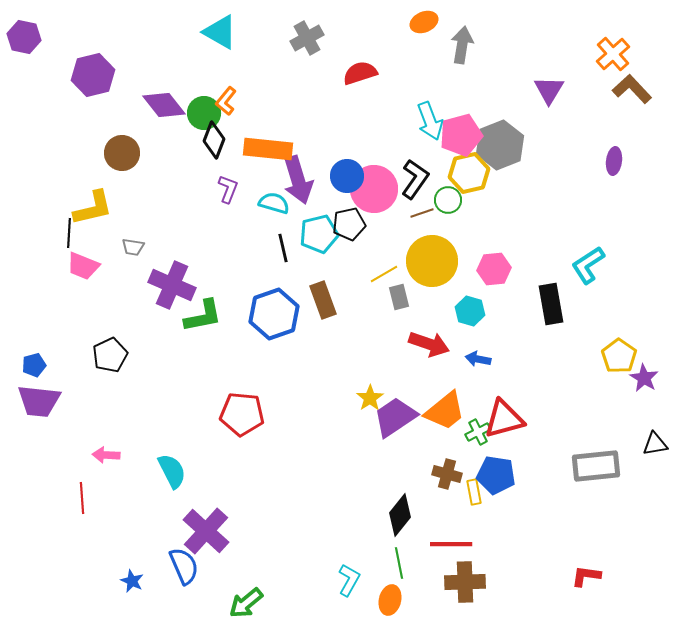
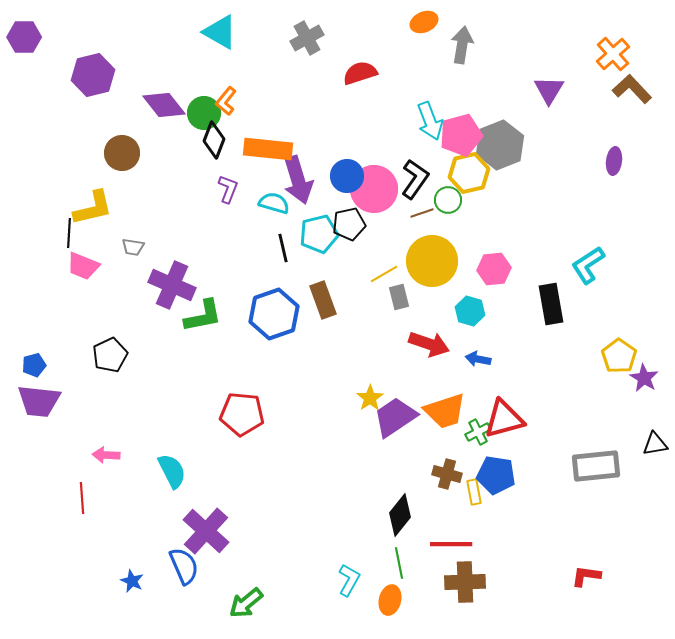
purple hexagon at (24, 37): rotated 12 degrees counterclockwise
orange trapezoid at (445, 411): rotated 21 degrees clockwise
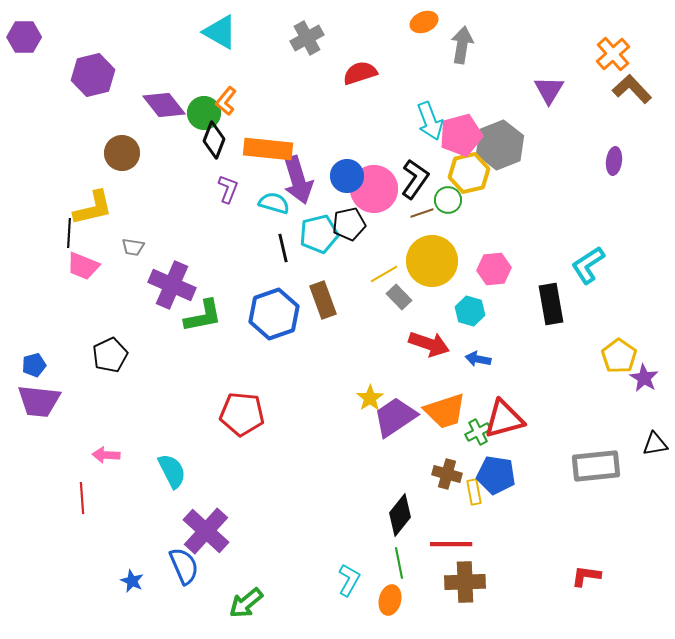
gray rectangle at (399, 297): rotated 30 degrees counterclockwise
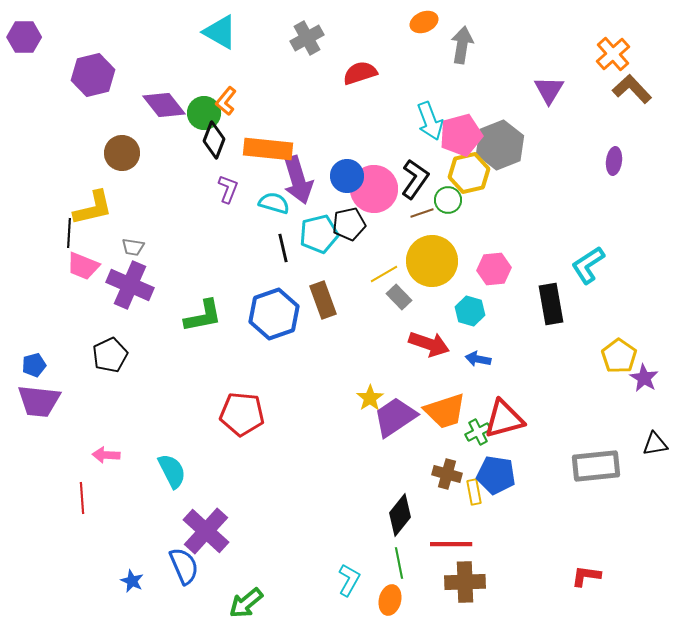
purple cross at (172, 285): moved 42 px left
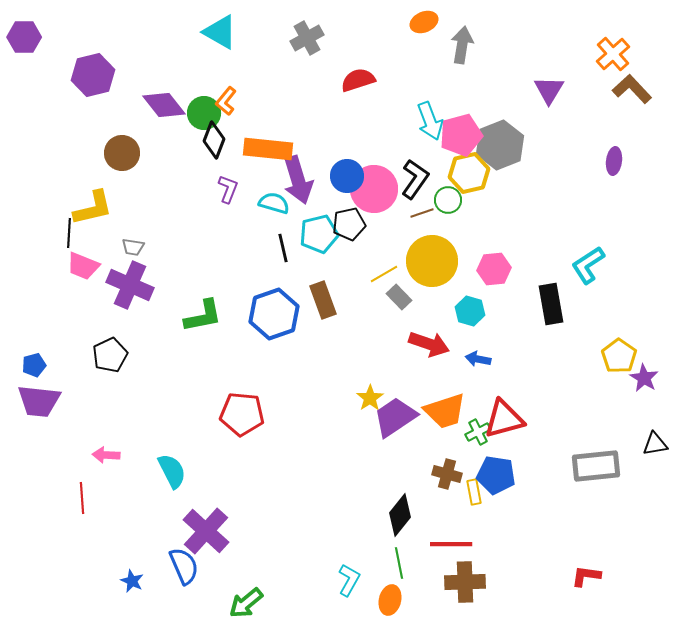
red semicircle at (360, 73): moved 2 px left, 7 px down
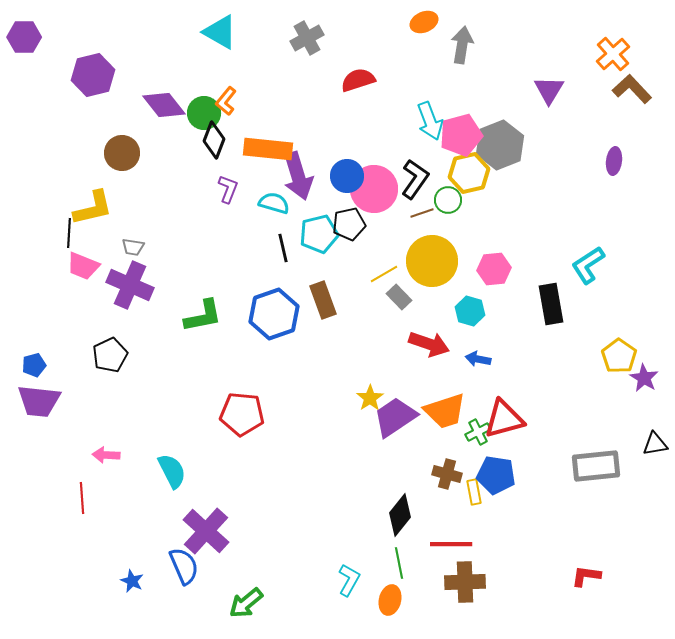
purple arrow at (298, 180): moved 4 px up
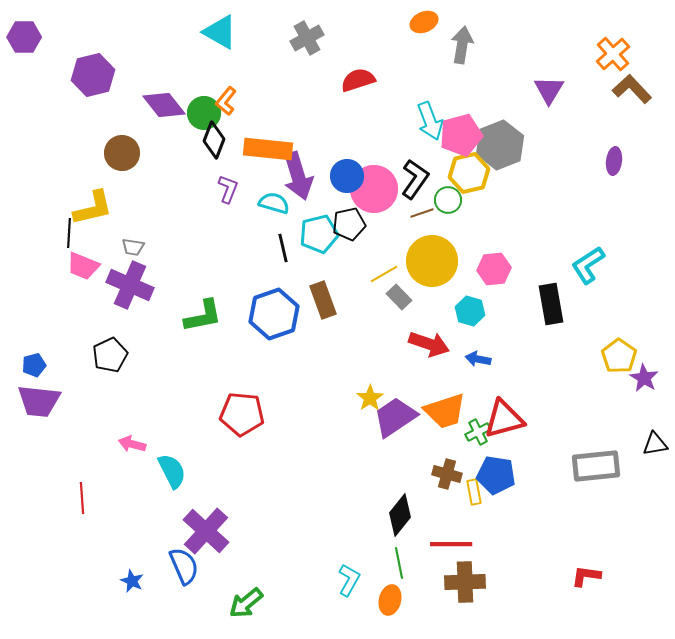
pink arrow at (106, 455): moved 26 px right, 11 px up; rotated 12 degrees clockwise
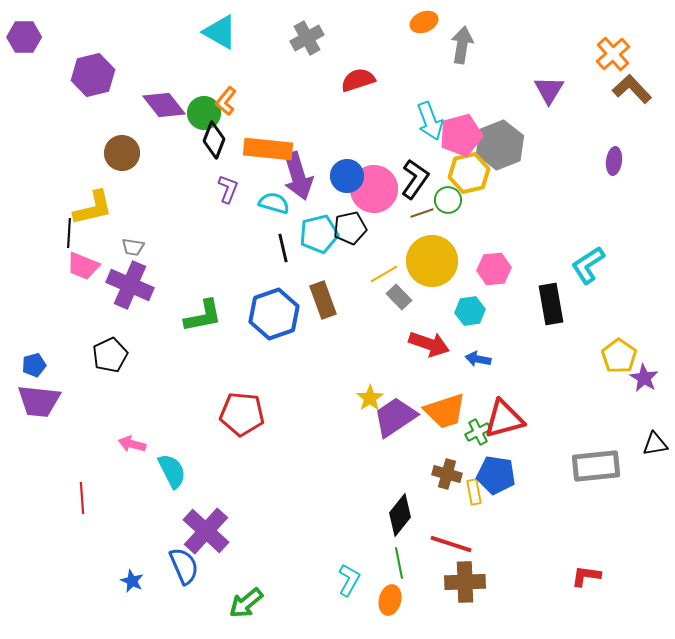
black pentagon at (349, 224): moved 1 px right, 4 px down
cyan hexagon at (470, 311): rotated 24 degrees counterclockwise
red line at (451, 544): rotated 18 degrees clockwise
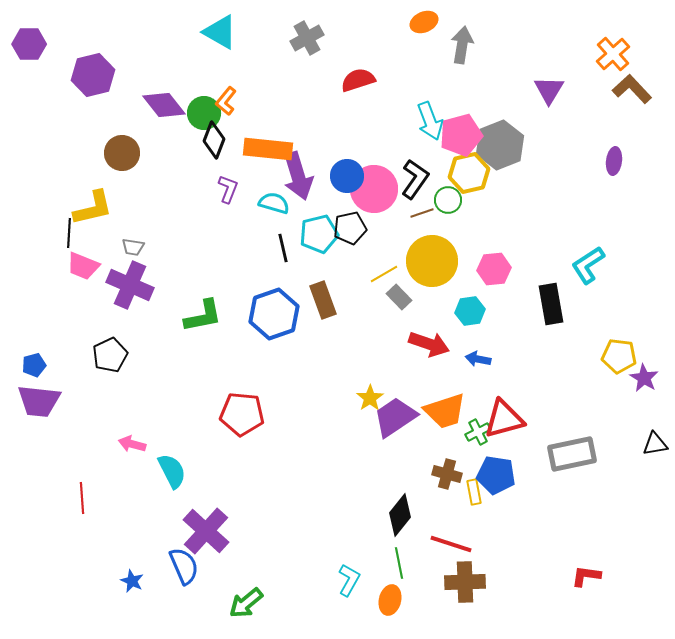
purple hexagon at (24, 37): moved 5 px right, 7 px down
yellow pentagon at (619, 356): rotated 28 degrees counterclockwise
gray rectangle at (596, 466): moved 24 px left, 12 px up; rotated 6 degrees counterclockwise
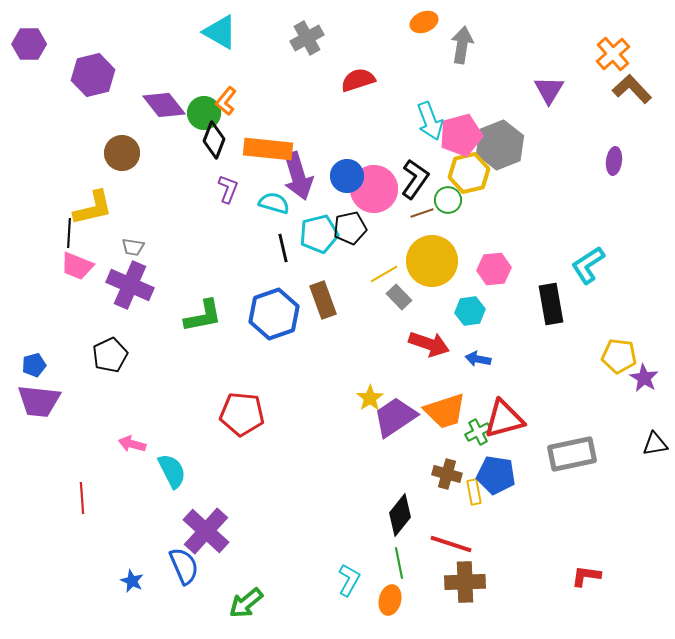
pink trapezoid at (83, 266): moved 6 px left
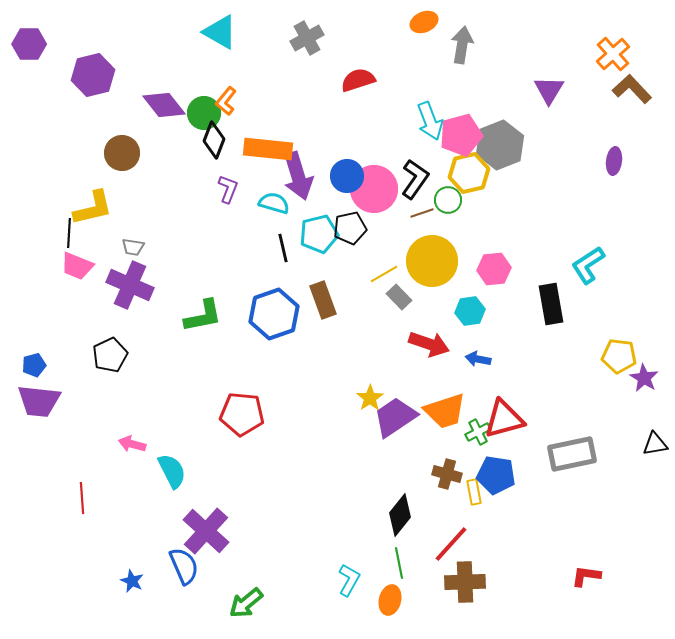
red line at (451, 544): rotated 66 degrees counterclockwise
